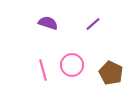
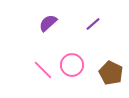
purple semicircle: rotated 60 degrees counterclockwise
pink line: rotated 30 degrees counterclockwise
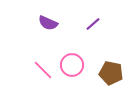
purple semicircle: rotated 114 degrees counterclockwise
brown pentagon: rotated 15 degrees counterclockwise
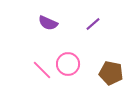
pink circle: moved 4 px left, 1 px up
pink line: moved 1 px left
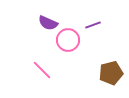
purple line: moved 1 px down; rotated 21 degrees clockwise
pink circle: moved 24 px up
brown pentagon: rotated 25 degrees counterclockwise
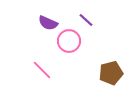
purple line: moved 7 px left, 5 px up; rotated 63 degrees clockwise
pink circle: moved 1 px right, 1 px down
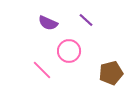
pink circle: moved 10 px down
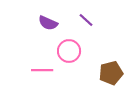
pink line: rotated 45 degrees counterclockwise
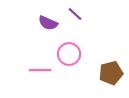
purple line: moved 11 px left, 6 px up
pink circle: moved 3 px down
pink line: moved 2 px left
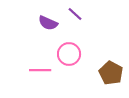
brown pentagon: rotated 30 degrees counterclockwise
